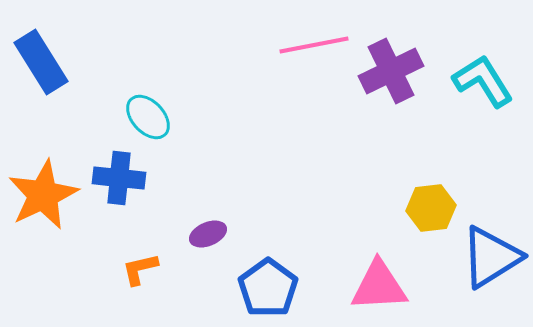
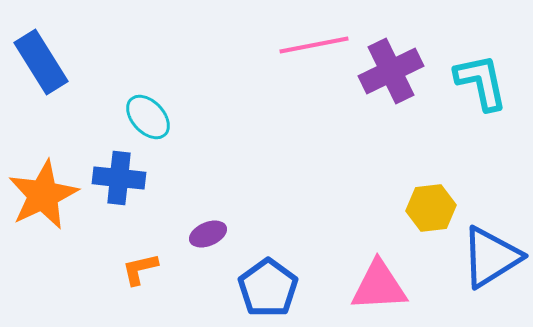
cyan L-shape: moved 2 px left, 1 px down; rotated 20 degrees clockwise
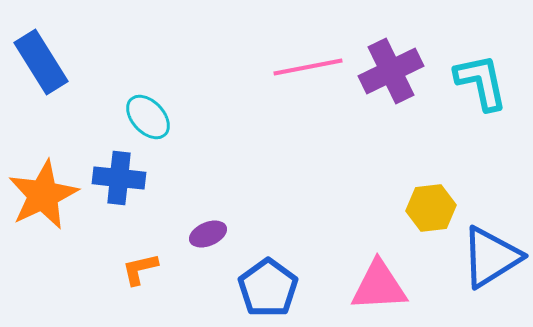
pink line: moved 6 px left, 22 px down
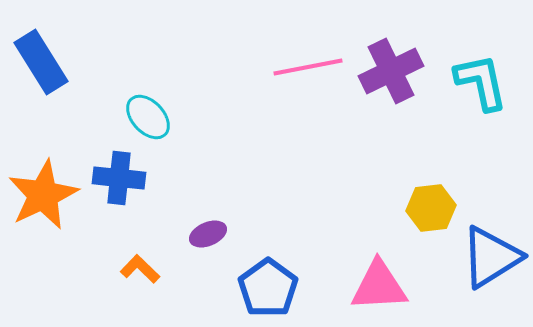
orange L-shape: rotated 57 degrees clockwise
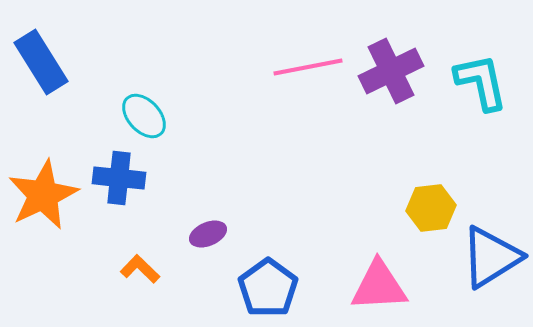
cyan ellipse: moved 4 px left, 1 px up
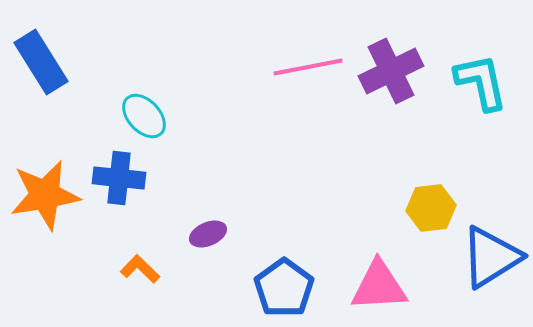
orange star: moved 2 px right; rotated 16 degrees clockwise
blue pentagon: moved 16 px right
